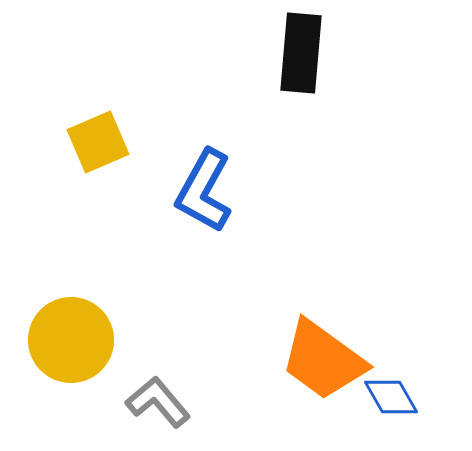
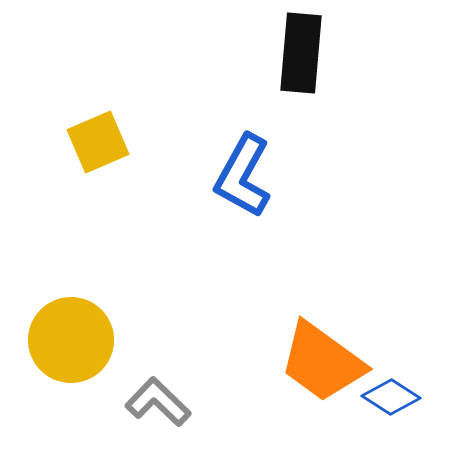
blue L-shape: moved 39 px right, 15 px up
orange trapezoid: moved 1 px left, 2 px down
blue diamond: rotated 28 degrees counterclockwise
gray L-shape: rotated 6 degrees counterclockwise
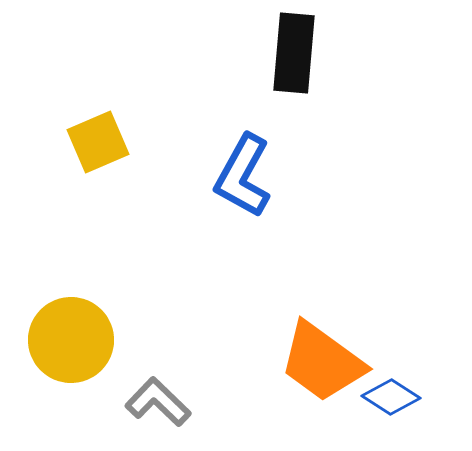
black rectangle: moved 7 px left
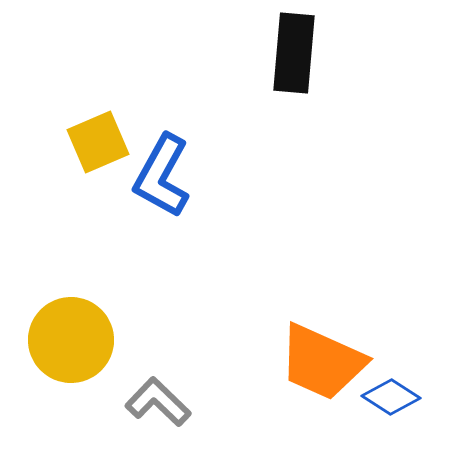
blue L-shape: moved 81 px left
orange trapezoid: rotated 12 degrees counterclockwise
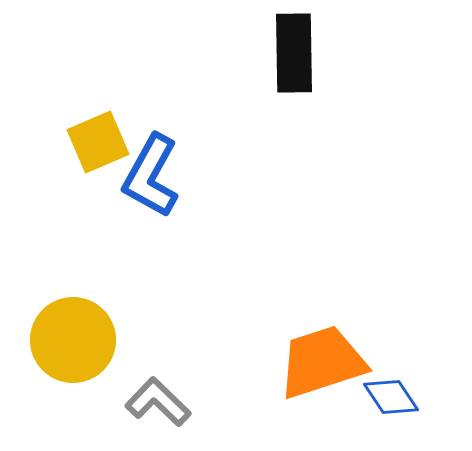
black rectangle: rotated 6 degrees counterclockwise
blue L-shape: moved 11 px left
yellow circle: moved 2 px right
orange trapezoid: rotated 138 degrees clockwise
blue diamond: rotated 24 degrees clockwise
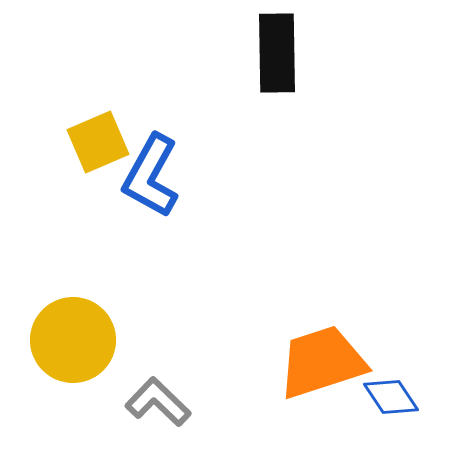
black rectangle: moved 17 px left
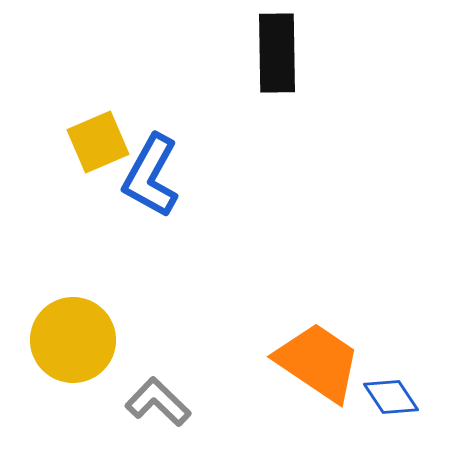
orange trapezoid: moved 4 px left; rotated 52 degrees clockwise
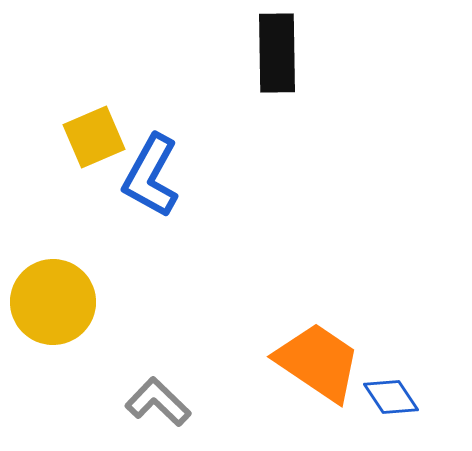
yellow square: moved 4 px left, 5 px up
yellow circle: moved 20 px left, 38 px up
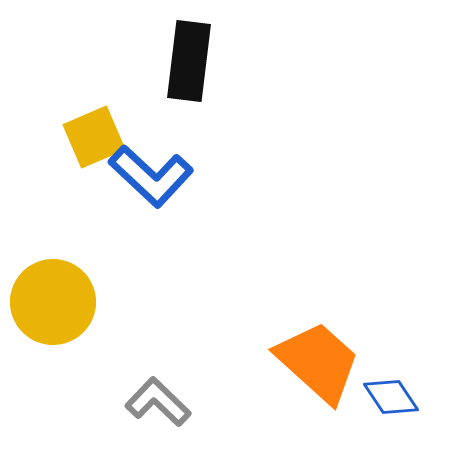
black rectangle: moved 88 px left, 8 px down; rotated 8 degrees clockwise
blue L-shape: rotated 76 degrees counterclockwise
orange trapezoid: rotated 8 degrees clockwise
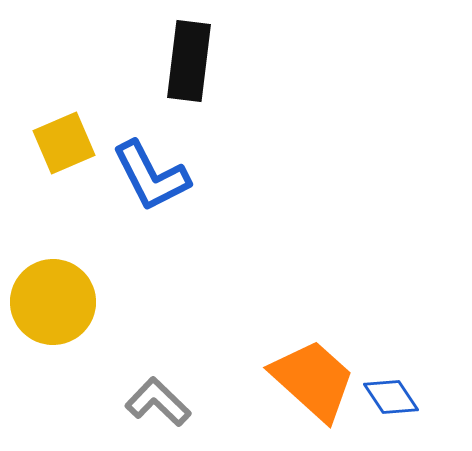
yellow square: moved 30 px left, 6 px down
blue L-shape: rotated 20 degrees clockwise
orange trapezoid: moved 5 px left, 18 px down
